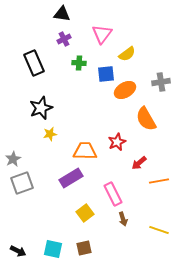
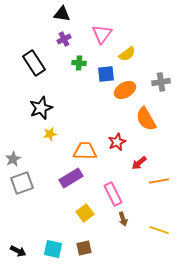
black rectangle: rotated 10 degrees counterclockwise
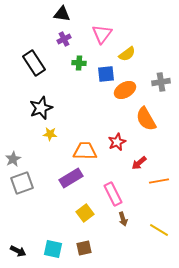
yellow star: rotated 16 degrees clockwise
yellow line: rotated 12 degrees clockwise
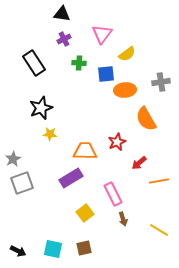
orange ellipse: rotated 25 degrees clockwise
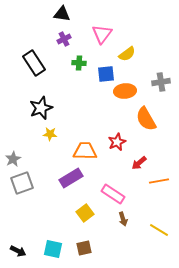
orange ellipse: moved 1 px down
pink rectangle: rotated 30 degrees counterclockwise
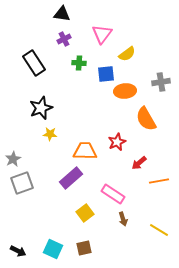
purple rectangle: rotated 10 degrees counterclockwise
cyan square: rotated 12 degrees clockwise
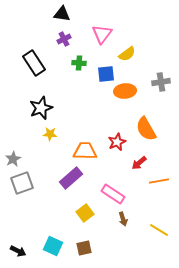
orange semicircle: moved 10 px down
cyan square: moved 3 px up
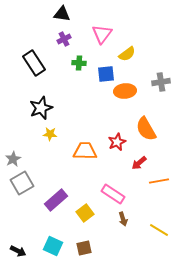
purple rectangle: moved 15 px left, 22 px down
gray square: rotated 10 degrees counterclockwise
